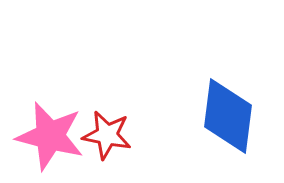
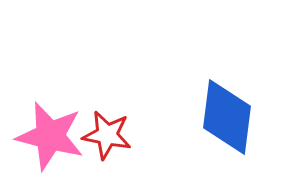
blue diamond: moved 1 px left, 1 px down
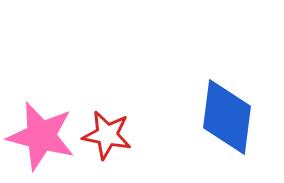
pink star: moved 9 px left
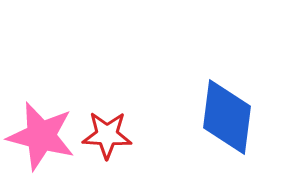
red star: rotated 9 degrees counterclockwise
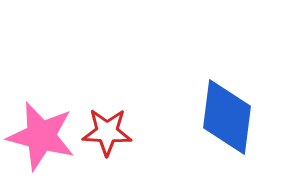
red star: moved 3 px up
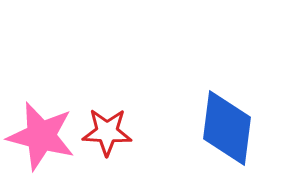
blue diamond: moved 11 px down
